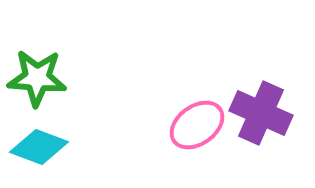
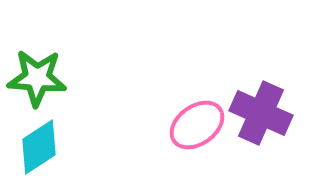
cyan diamond: rotated 54 degrees counterclockwise
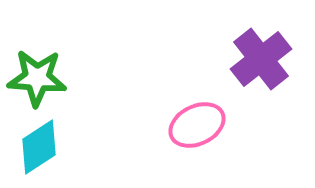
purple cross: moved 54 px up; rotated 28 degrees clockwise
pink ellipse: rotated 10 degrees clockwise
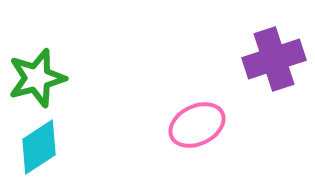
purple cross: moved 13 px right; rotated 20 degrees clockwise
green star: rotated 20 degrees counterclockwise
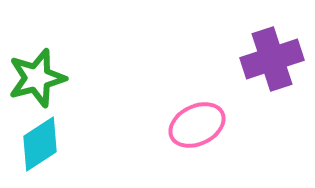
purple cross: moved 2 px left
cyan diamond: moved 1 px right, 3 px up
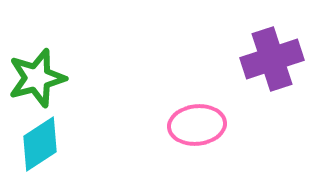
pink ellipse: rotated 20 degrees clockwise
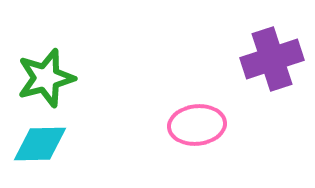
green star: moved 9 px right
cyan diamond: rotated 32 degrees clockwise
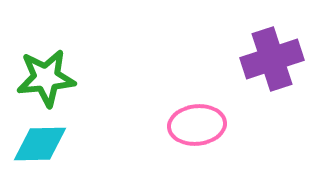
green star: rotated 10 degrees clockwise
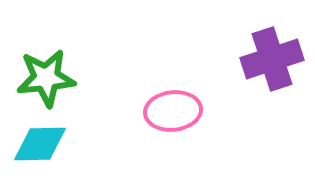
pink ellipse: moved 24 px left, 14 px up
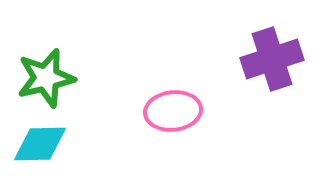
green star: rotated 8 degrees counterclockwise
